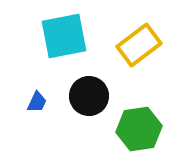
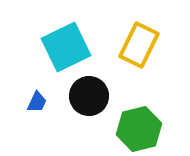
cyan square: moved 2 px right, 11 px down; rotated 15 degrees counterclockwise
yellow rectangle: rotated 27 degrees counterclockwise
green hexagon: rotated 6 degrees counterclockwise
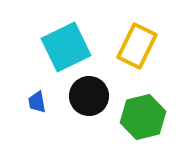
yellow rectangle: moved 2 px left, 1 px down
blue trapezoid: rotated 145 degrees clockwise
green hexagon: moved 4 px right, 12 px up
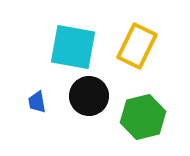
cyan square: moved 7 px right; rotated 36 degrees clockwise
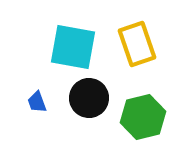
yellow rectangle: moved 2 px up; rotated 45 degrees counterclockwise
black circle: moved 2 px down
blue trapezoid: rotated 10 degrees counterclockwise
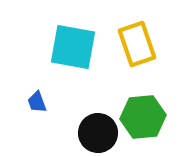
black circle: moved 9 px right, 35 px down
green hexagon: rotated 9 degrees clockwise
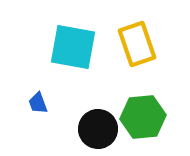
blue trapezoid: moved 1 px right, 1 px down
black circle: moved 4 px up
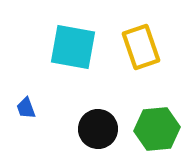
yellow rectangle: moved 4 px right, 3 px down
blue trapezoid: moved 12 px left, 5 px down
green hexagon: moved 14 px right, 12 px down
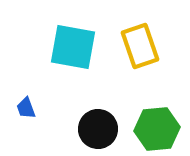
yellow rectangle: moved 1 px left, 1 px up
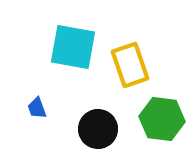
yellow rectangle: moved 10 px left, 19 px down
blue trapezoid: moved 11 px right
green hexagon: moved 5 px right, 10 px up; rotated 12 degrees clockwise
